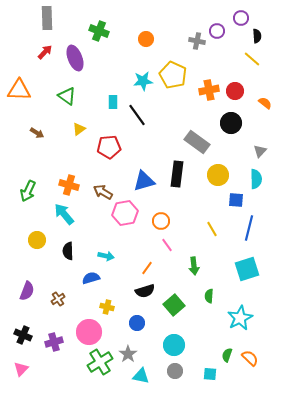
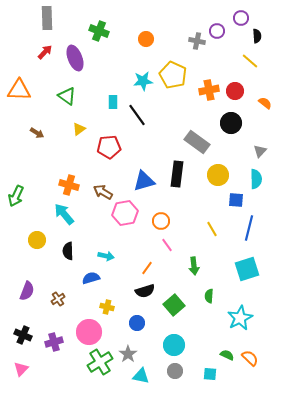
yellow line at (252, 59): moved 2 px left, 2 px down
green arrow at (28, 191): moved 12 px left, 5 px down
green semicircle at (227, 355): rotated 96 degrees clockwise
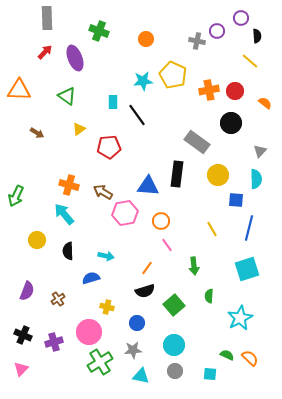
blue triangle at (144, 181): moved 4 px right, 5 px down; rotated 20 degrees clockwise
gray star at (128, 354): moved 5 px right, 4 px up; rotated 30 degrees clockwise
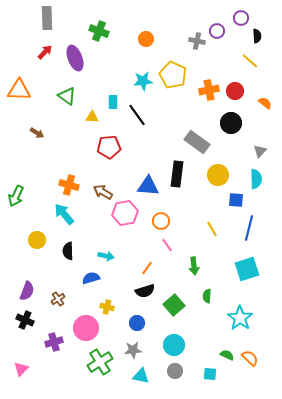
yellow triangle at (79, 129): moved 13 px right, 12 px up; rotated 40 degrees clockwise
green semicircle at (209, 296): moved 2 px left
cyan star at (240, 318): rotated 10 degrees counterclockwise
pink circle at (89, 332): moved 3 px left, 4 px up
black cross at (23, 335): moved 2 px right, 15 px up
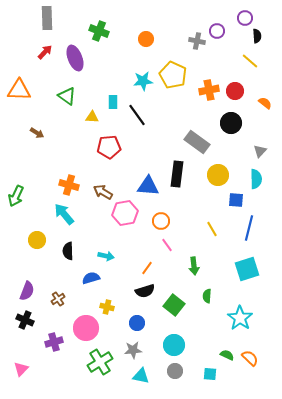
purple circle at (241, 18): moved 4 px right
green square at (174, 305): rotated 10 degrees counterclockwise
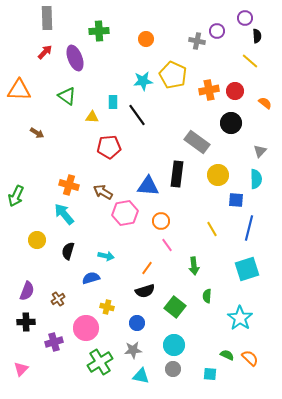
green cross at (99, 31): rotated 24 degrees counterclockwise
black semicircle at (68, 251): rotated 18 degrees clockwise
green square at (174, 305): moved 1 px right, 2 px down
black cross at (25, 320): moved 1 px right, 2 px down; rotated 24 degrees counterclockwise
gray circle at (175, 371): moved 2 px left, 2 px up
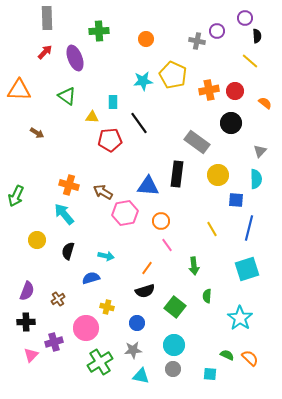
black line at (137, 115): moved 2 px right, 8 px down
red pentagon at (109, 147): moved 1 px right, 7 px up
pink triangle at (21, 369): moved 10 px right, 14 px up
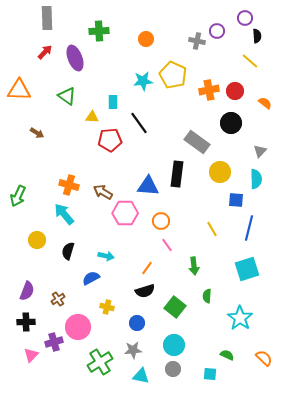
yellow circle at (218, 175): moved 2 px right, 3 px up
green arrow at (16, 196): moved 2 px right
pink hexagon at (125, 213): rotated 10 degrees clockwise
blue semicircle at (91, 278): rotated 12 degrees counterclockwise
pink circle at (86, 328): moved 8 px left, 1 px up
orange semicircle at (250, 358): moved 14 px right
